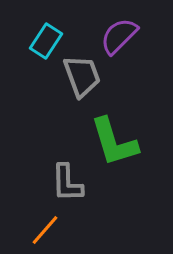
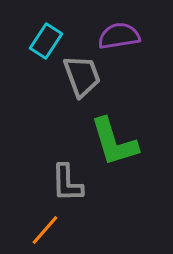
purple semicircle: rotated 36 degrees clockwise
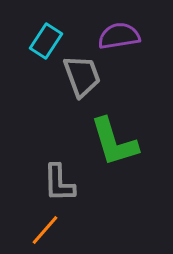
gray L-shape: moved 8 px left
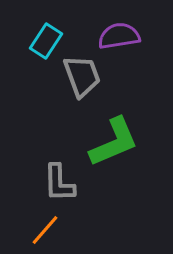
green L-shape: rotated 96 degrees counterclockwise
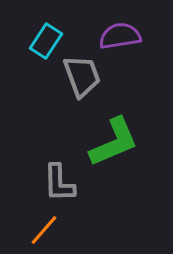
purple semicircle: moved 1 px right
orange line: moved 1 px left
